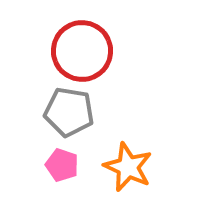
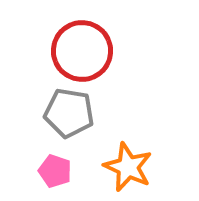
gray pentagon: moved 1 px down
pink pentagon: moved 7 px left, 6 px down
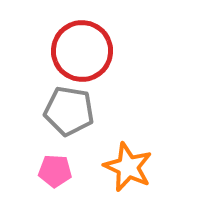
gray pentagon: moved 2 px up
pink pentagon: rotated 16 degrees counterclockwise
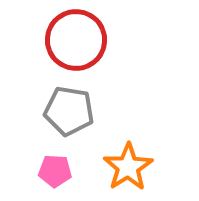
red circle: moved 6 px left, 11 px up
orange star: rotated 15 degrees clockwise
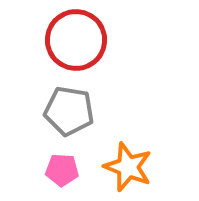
orange star: rotated 18 degrees counterclockwise
pink pentagon: moved 7 px right, 1 px up
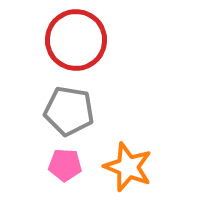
pink pentagon: moved 3 px right, 5 px up
